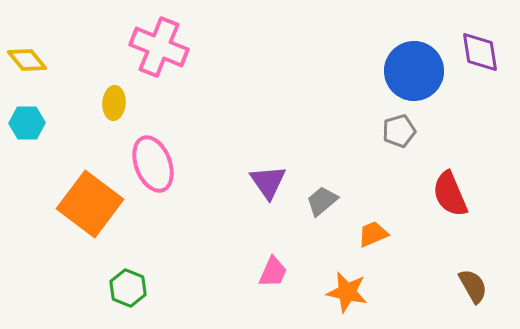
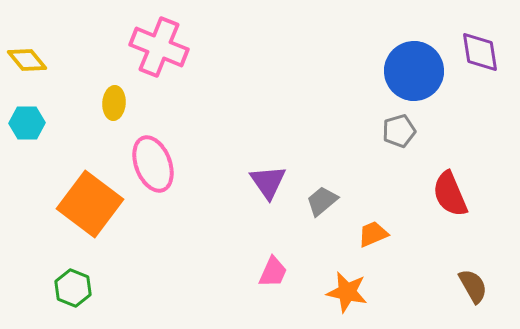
green hexagon: moved 55 px left
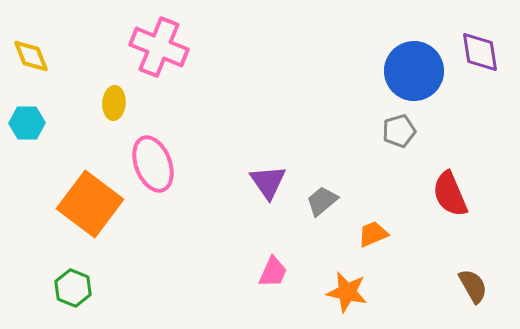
yellow diamond: moved 4 px right, 4 px up; rotated 18 degrees clockwise
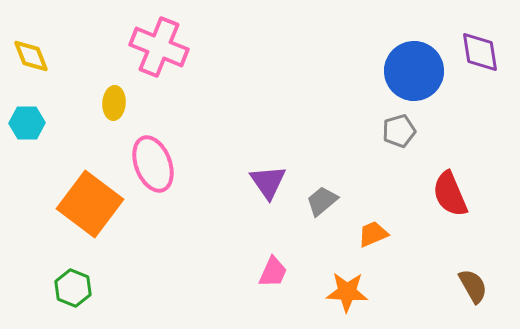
orange star: rotated 9 degrees counterclockwise
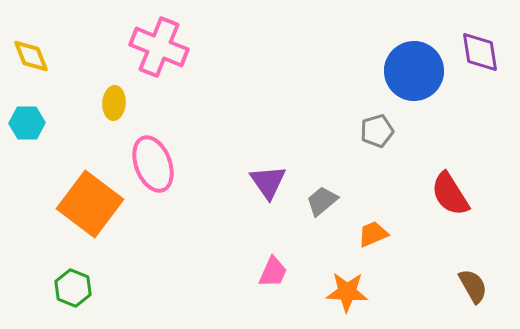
gray pentagon: moved 22 px left
red semicircle: rotated 9 degrees counterclockwise
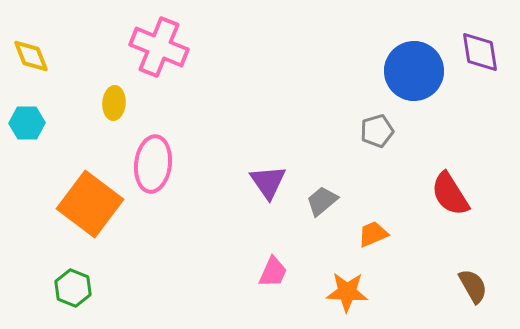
pink ellipse: rotated 28 degrees clockwise
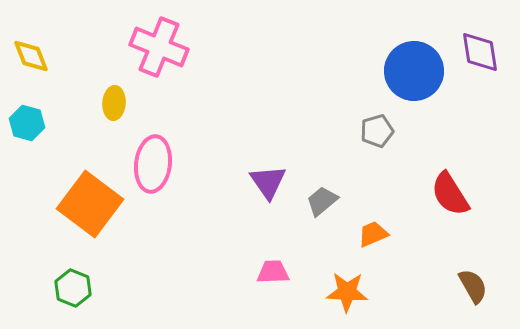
cyan hexagon: rotated 16 degrees clockwise
pink trapezoid: rotated 116 degrees counterclockwise
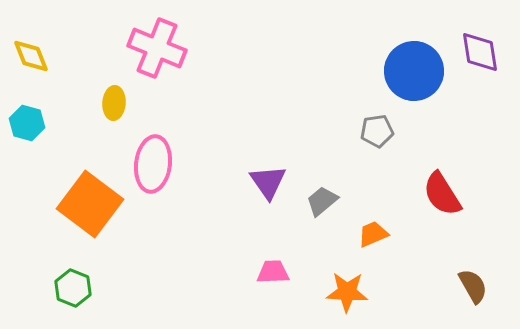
pink cross: moved 2 px left, 1 px down
gray pentagon: rotated 8 degrees clockwise
red semicircle: moved 8 px left
